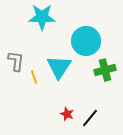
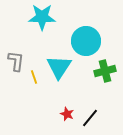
green cross: moved 1 px down
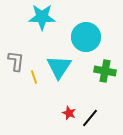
cyan circle: moved 4 px up
green cross: rotated 25 degrees clockwise
red star: moved 2 px right, 1 px up
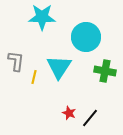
yellow line: rotated 32 degrees clockwise
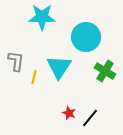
green cross: rotated 20 degrees clockwise
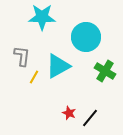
gray L-shape: moved 6 px right, 5 px up
cyan triangle: moved 1 px left, 1 px up; rotated 28 degrees clockwise
yellow line: rotated 16 degrees clockwise
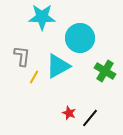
cyan circle: moved 6 px left, 1 px down
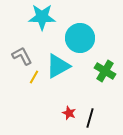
gray L-shape: rotated 35 degrees counterclockwise
black line: rotated 24 degrees counterclockwise
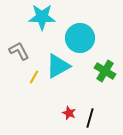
gray L-shape: moved 3 px left, 5 px up
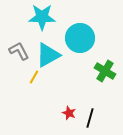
cyan triangle: moved 10 px left, 11 px up
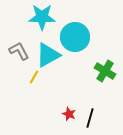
cyan circle: moved 5 px left, 1 px up
red star: moved 1 px down
